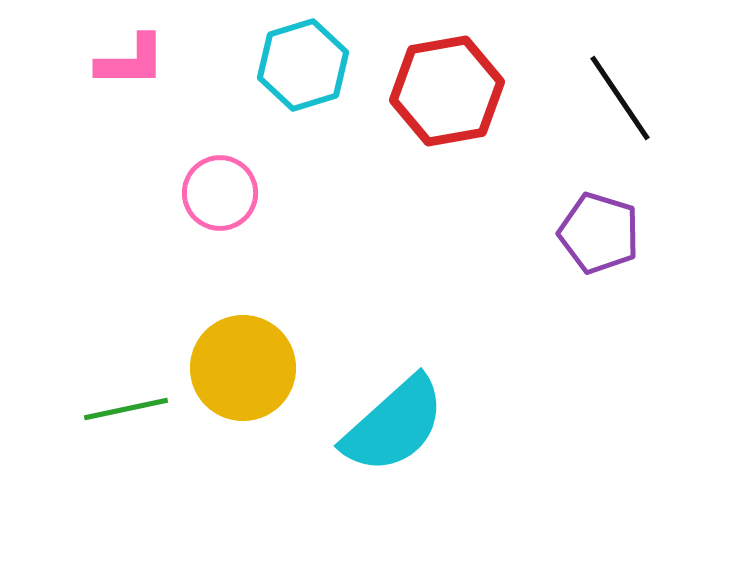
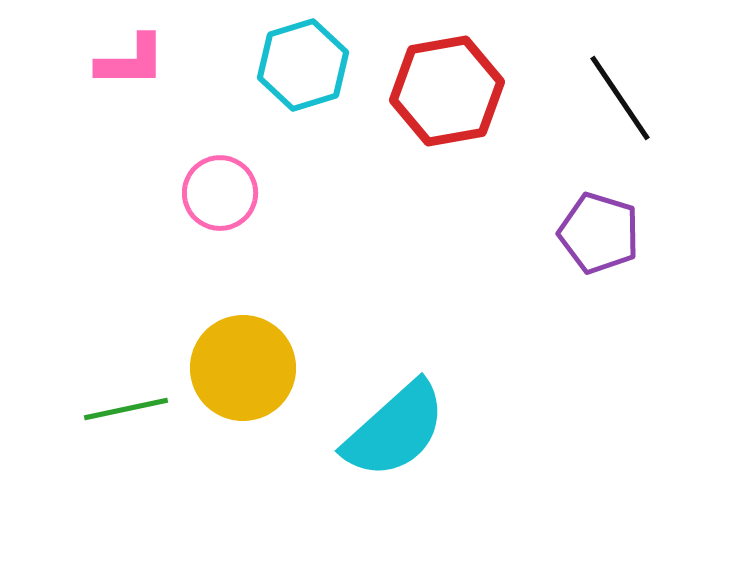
cyan semicircle: moved 1 px right, 5 px down
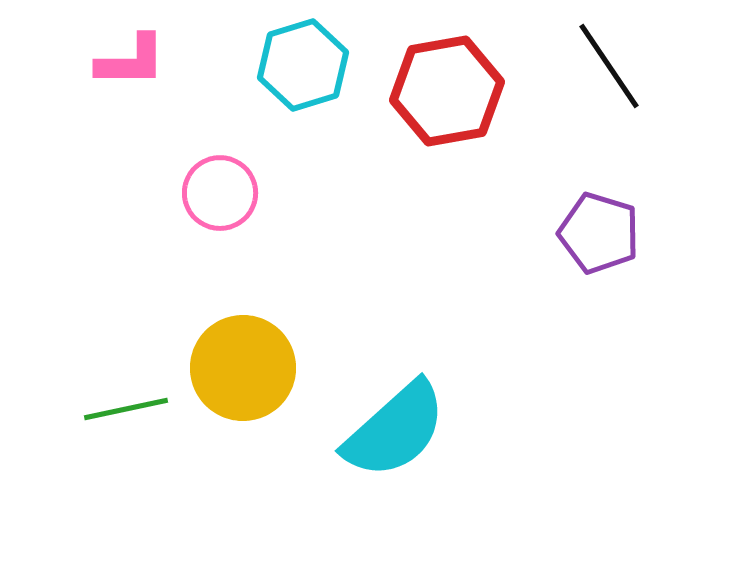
black line: moved 11 px left, 32 px up
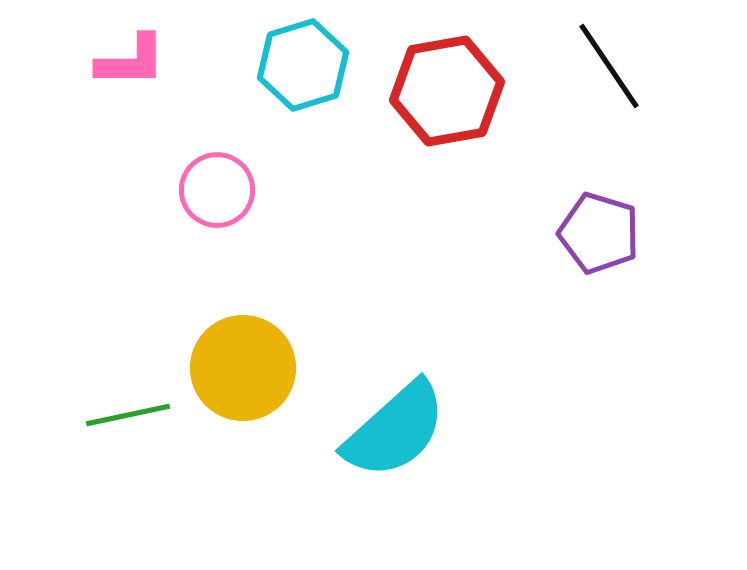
pink circle: moved 3 px left, 3 px up
green line: moved 2 px right, 6 px down
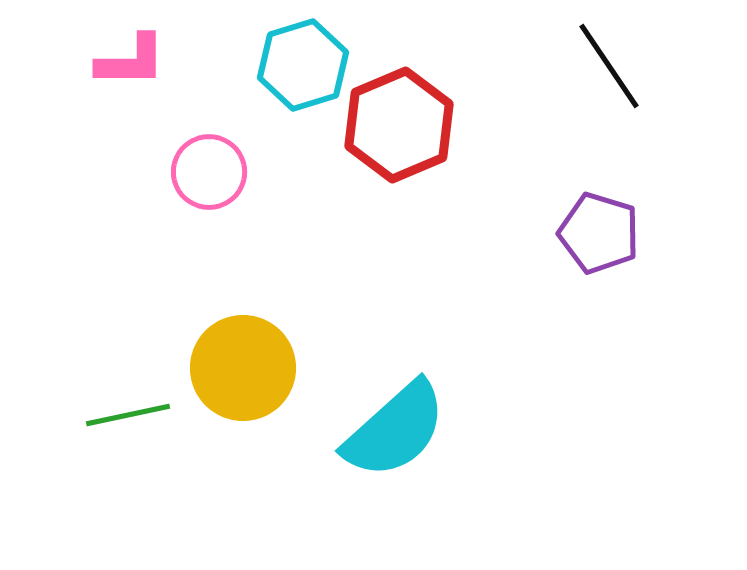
red hexagon: moved 48 px left, 34 px down; rotated 13 degrees counterclockwise
pink circle: moved 8 px left, 18 px up
